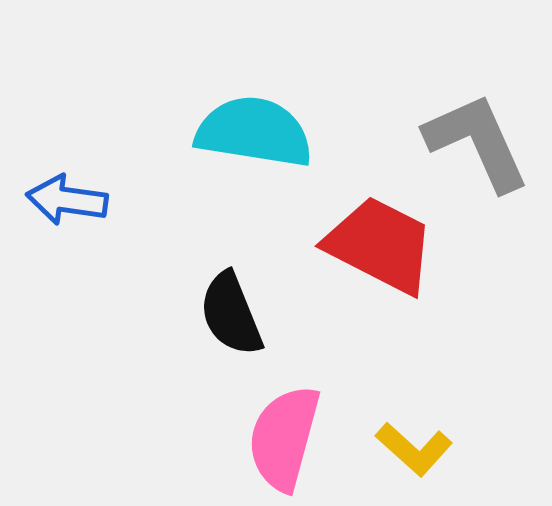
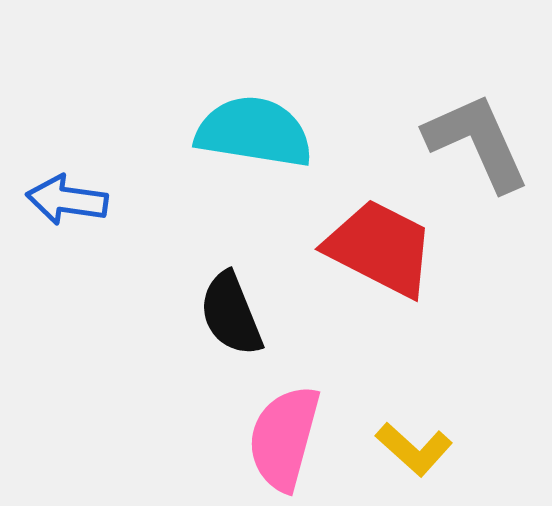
red trapezoid: moved 3 px down
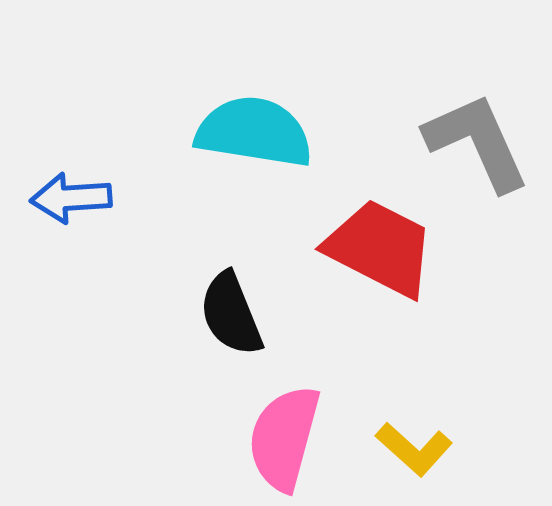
blue arrow: moved 4 px right, 2 px up; rotated 12 degrees counterclockwise
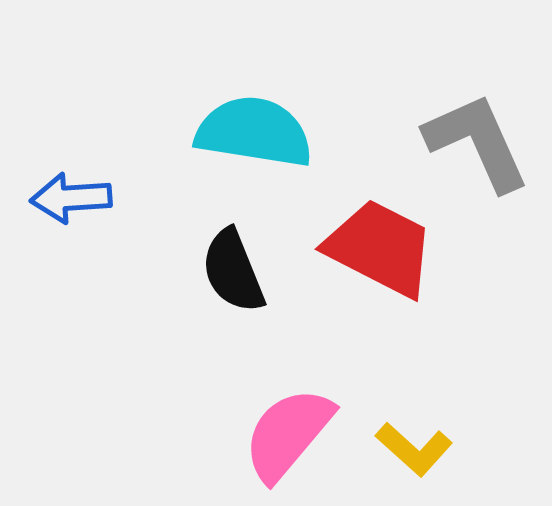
black semicircle: moved 2 px right, 43 px up
pink semicircle: moved 4 px right, 4 px up; rotated 25 degrees clockwise
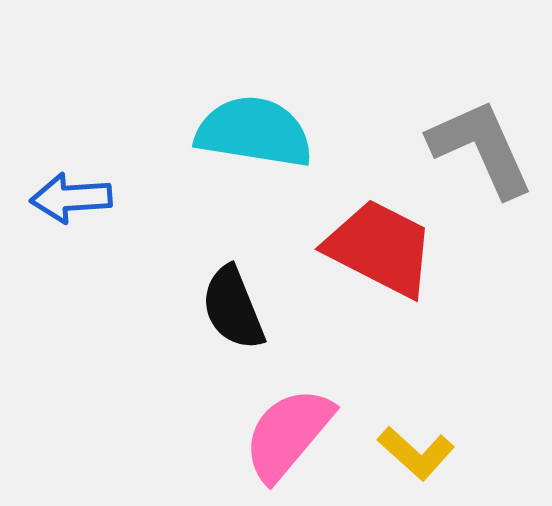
gray L-shape: moved 4 px right, 6 px down
black semicircle: moved 37 px down
yellow L-shape: moved 2 px right, 4 px down
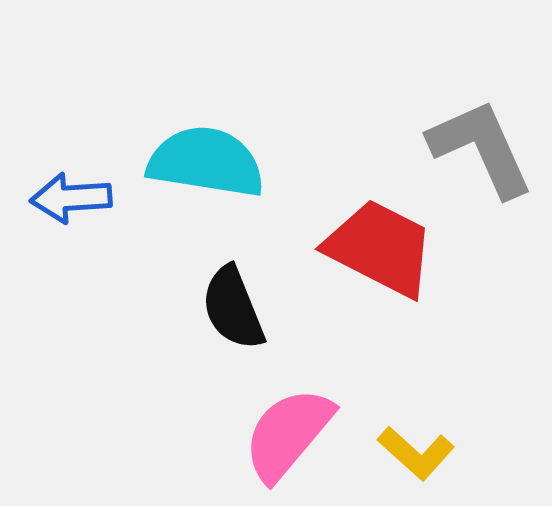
cyan semicircle: moved 48 px left, 30 px down
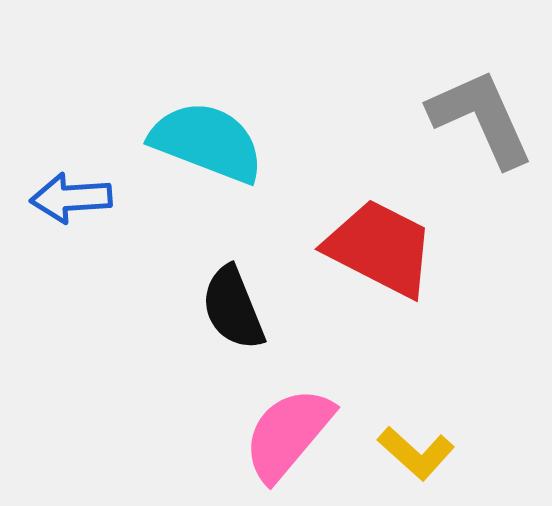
gray L-shape: moved 30 px up
cyan semicircle: moved 1 px right, 20 px up; rotated 12 degrees clockwise
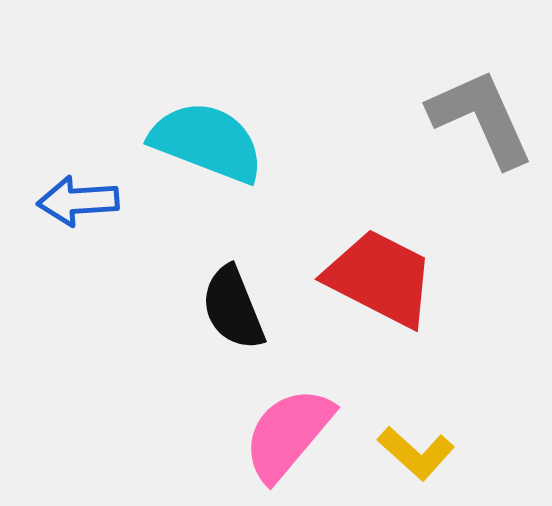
blue arrow: moved 7 px right, 3 px down
red trapezoid: moved 30 px down
